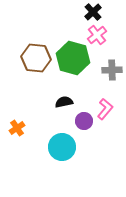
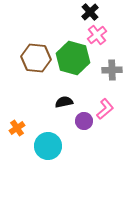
black cross: moved 3 px left
pink L-shape: rotated 10 degrees clockwise
cyan circle: moved 14 px left, 1 px up
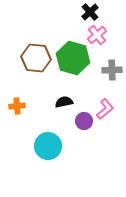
orange cross: moved 22 px up; rotated 28 degrees clockwise
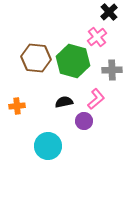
black cross: moved 19 px right
pink cross: moved 2 px down
green hexagon: moved 3 px down
pink L-shape: moved 9 px left, 10 px up
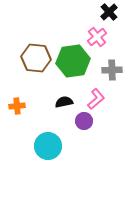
green hexagon: rotated 24 degrees counterclockwise
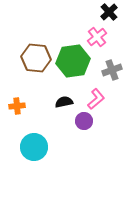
gray cross: rotated 18 degrees counterclockwise
cyan circle: moved 14 px left, 1 px down
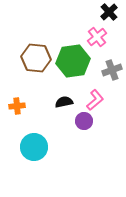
pink L-shape: moved 1 px left, 1 px down
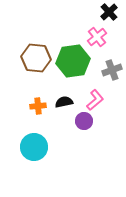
orange cross: moved 21 px right
